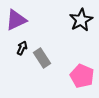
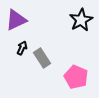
pink pentagon: moved 6 px left, 1 px down
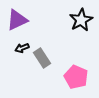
purple triangle: moved 1 px right
black arrow: rotated 136 degrees counterclockwise
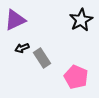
purple triangle: moved 2 px left
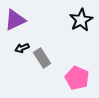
pink pentagon: moved 1 px right, 1 px down
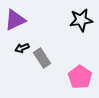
black star: rotated 20 degrees clockwise
pink pentagon: moved 3 px right, 1 px up; rotated 10 degrees clockwise
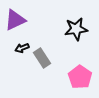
black star: moved 5 px left, 9 px down
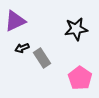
purple triangle: moved 1 px down
pink pentagon: moved 1 px down
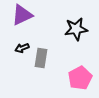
purple triangle: moved 7 px right, 6 px up
gray rectangle: moved 1 px left; rotated 42 degrees clockwise
pink pentagon: rotated 10 degrees clockwise
